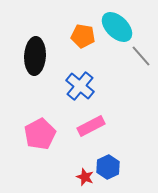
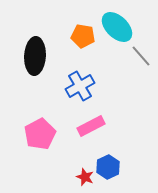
blue cross: rotated 20 degrees clockwise
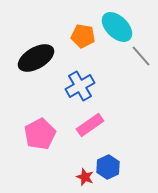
black ellipse: moved 1 px right, 2 px down; rotated 57 degrees clockwise
pink rectangle: moved 1 px left, 1 px up; rotated 8 degrees counterclockwise
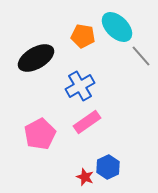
pink rectangle: moved 3 px left, 3 px up
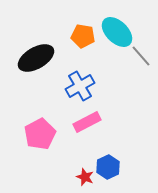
cyan ellipse: moved 5 px down
pink rectangle: rotated 8 degrees clockwise
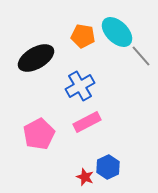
pink pentagon: moved 1 px left
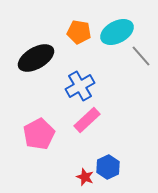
cyan ellipse: rotated 72 degrees counterclockwise
orange pentagon: moved 4 px left, 4 px up
pink rectangle: moved 2 px up; rotated 16 degrees counterclockwise
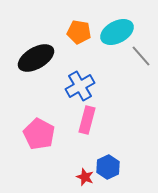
pink rectangle: rotated 32 degrees counterclockwise
pink pentagon: rotated 16 degrees counterclockwise
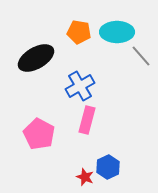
cyan ellipse: rotated 28 degrees clockwise
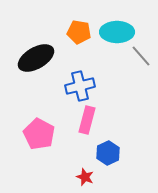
blue cross: rotated 16 degrees clockwise
blue hexagon: moved 14 px up
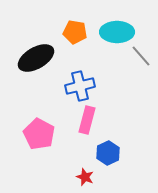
orange pentagon: moved 4 px left
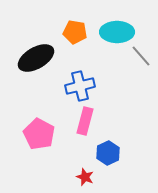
pink rectangle: moved 2 px left, 1 px down
